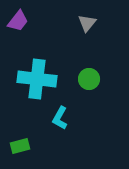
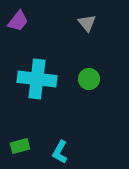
gray triangle: rotated 18 degrees counterclockwise
cyan L-shape: moved 34 px down
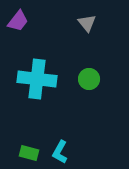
green rectangle: moved 9 px right, 7 px down; rotated 30 degrees clockwise
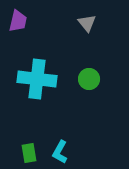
purple trapezoid: rotated 25 degrees counterclockwise
green rectangle: rotated 66 degrees clockwise
